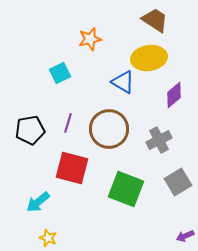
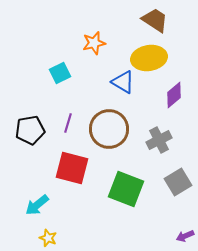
orange star: moved 4 px right, 4 px down
cyan arrow: moved 1 px left, 3 px down
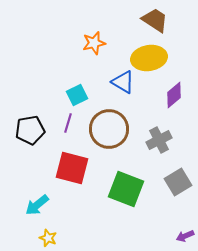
cyan square: moved 17 px right, 22 px down
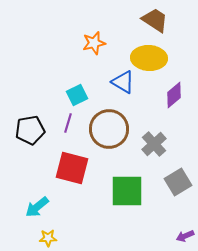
yellow ellipse: rotated 12 degrees clockwise
gray cross: moved 5 px left, 4 px down; rotated 15 degrees counterclockwise
green square: moved 1 px right, 2 px down; rotated 21 degrees counterclockwise
cyan arrow: moved 2 px down
yellow star: rotated 24 degrees counterclockwise
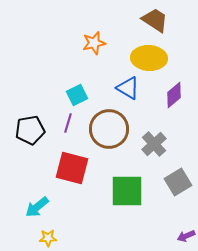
blue triangle: moved 5 px right, 6 px down
purple arrow: moved 1 px right
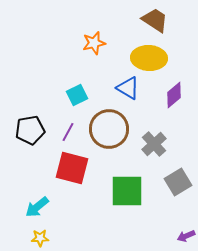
purple line: moved 9 px down; rotated 12 degrees clockwise
yellow star: moved 8 px left
